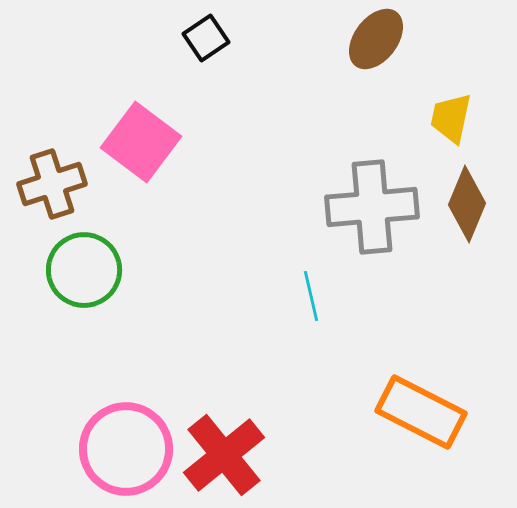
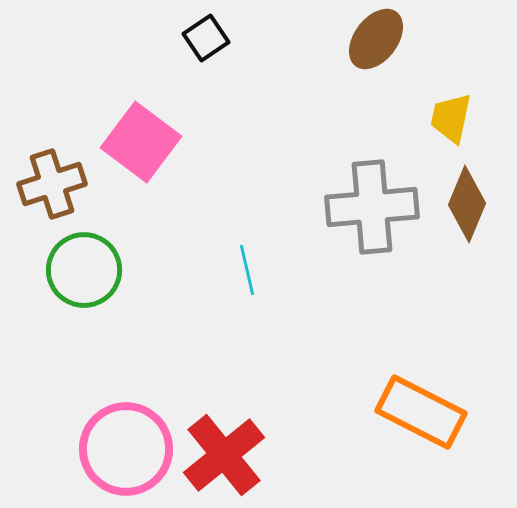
cyan line: moved 64 px left, 26 px up
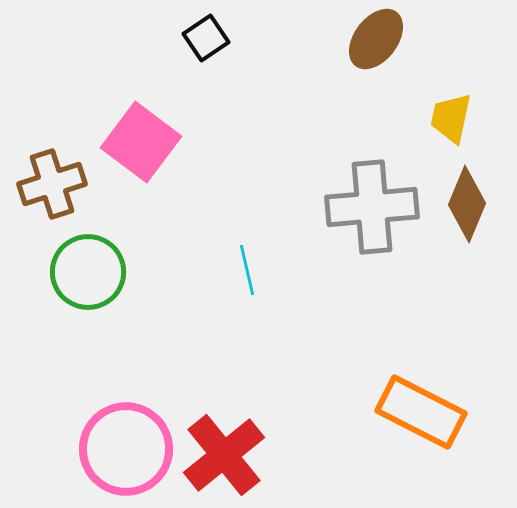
green circle: moved 4 px right, 2 px down
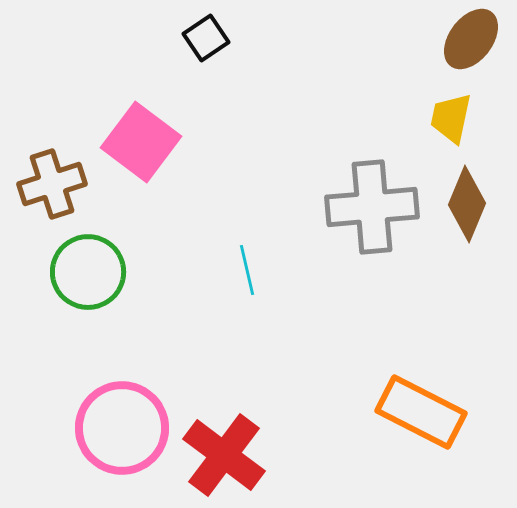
brown ellipse: moved 95 px right
pink circle: moved 4 px left, 21 px up
red cross: rotated 14 degrees counterclockwise
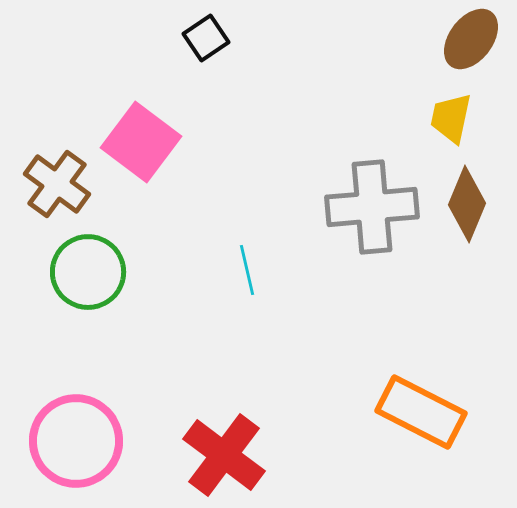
brown cross: moved 5 px right; rotated 36 degrees counterclockwise
pink circle: moved 46 px left, 13 px down
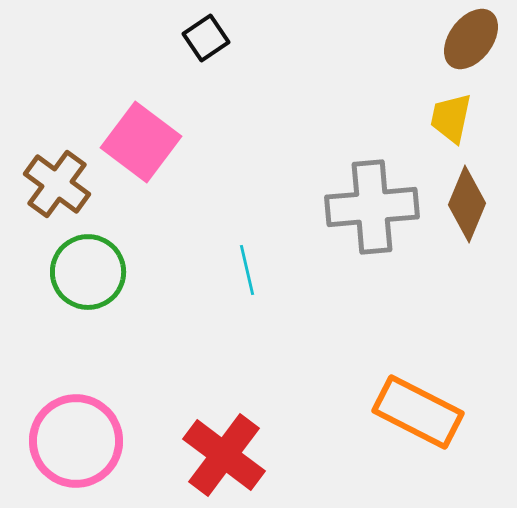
orange rectangle: moved 3 px left
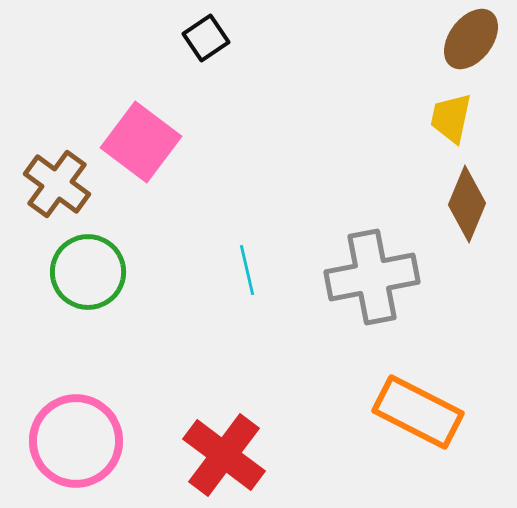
gray cross: moved 70 px down; rotated 6 degrees counterclockwise
